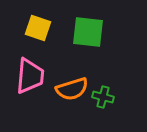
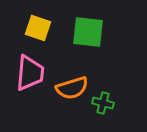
pink trapezoid: moved 3 px up
orange semicircle: moved 1 px up
green cross: moved 6 px down
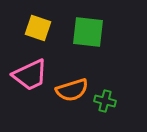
pink trapezoid: moved 2 px down; rotated 60 degrees clockwise
orange semicircle: moved 2 px down
green cross: moved 2 px right, 2 px up
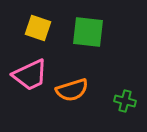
green cross: moved 20 px right
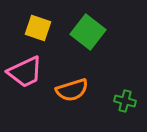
green square: rotated 32 degrees clockwise
pink trapezoid: moved 5 px left, 3 px up
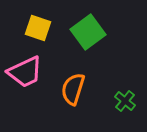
green square: rotated 16 degrees clockwise
orange semicircle: moved 1 px right, 1 px up; rotated 124 degrees clockwise
green cross: rotated 25 degrees clockwise
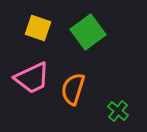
pink trapezoid: moved 7 px right, 6 px down
green cross: moved 7 px left, 10 px down
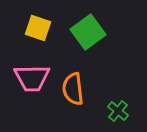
pink trapezoid: rotated 24 degrees clockwise
orange semicircle: rotated 24 degrees counterclockwise
